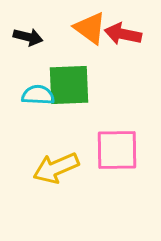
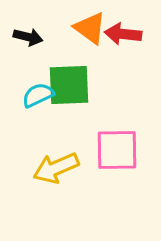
red arrow: rotated 6 degrees counterclockwise
cyan semicircle: rotated 28 degrees counterclockwise
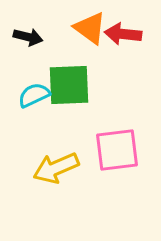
cyan semicircle: moved 4 px left
pink square: rotated 6 degrees counterclockwise
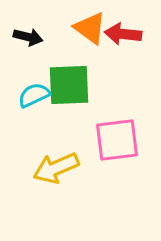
pink square: moved 10 px up
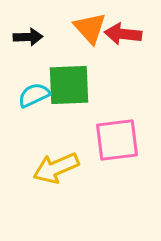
orange triangle: rotated 12 degrees clockwise
black arrow: rotated 16 degrees counterclockwise
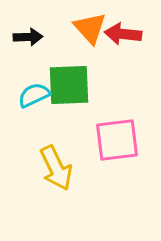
yellow arrow: rotated 93 degrees counterclockwise
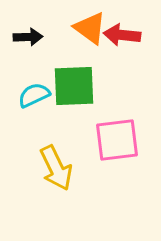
orange triangle: rotated 12 degrees counterclockwise
red arrow: moved 1 px left, 1 px down
green square: moved 5 px right, 1 px down
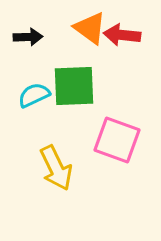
pink square: rotated 27 degrees clockwise
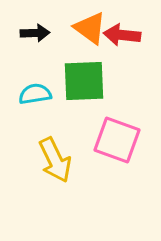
black arrow: moved 7 px right, 4 px up
green square: moved 10 px right, 5 px up
cyan semicircle: moved 1 px right, 1 px up; rotated 16 degrees clockwise
yellow arrow: moved 1 px left, 8 px up
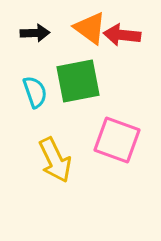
green square: moved 6 px left; rotated 9 degrees counterclockwise
cyan semicircle: moved 2 px up; rotated 80 degrees clockwise
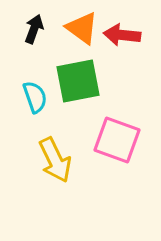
orange triangle: moved 8 px left
black arrow: moved 1 px left, 4 px up; rotated 68 degrees counterclockwise
cyan semicircle: moved 5 px down
